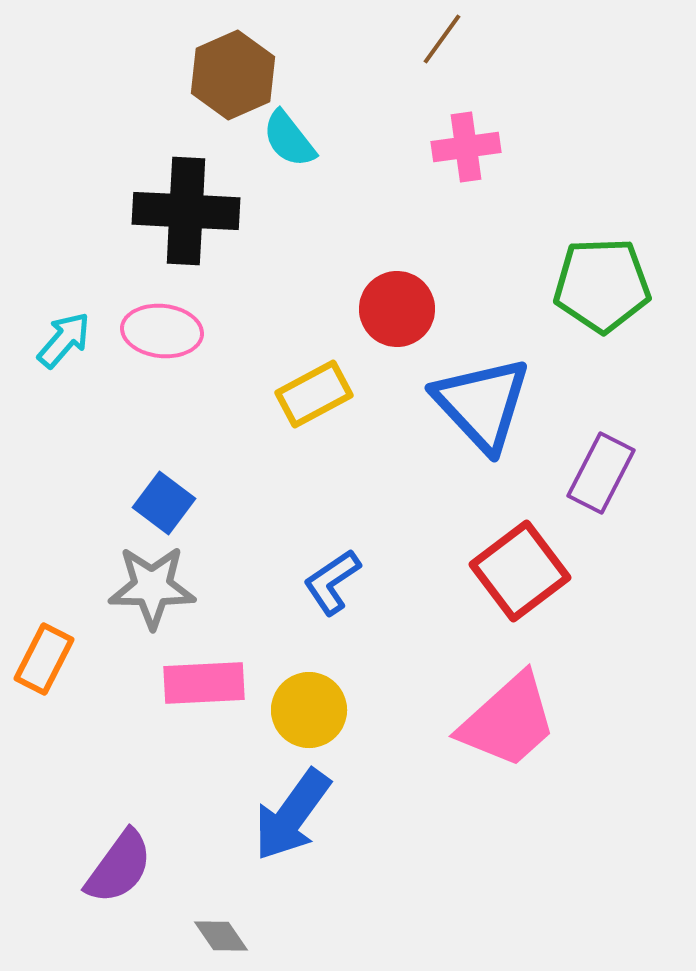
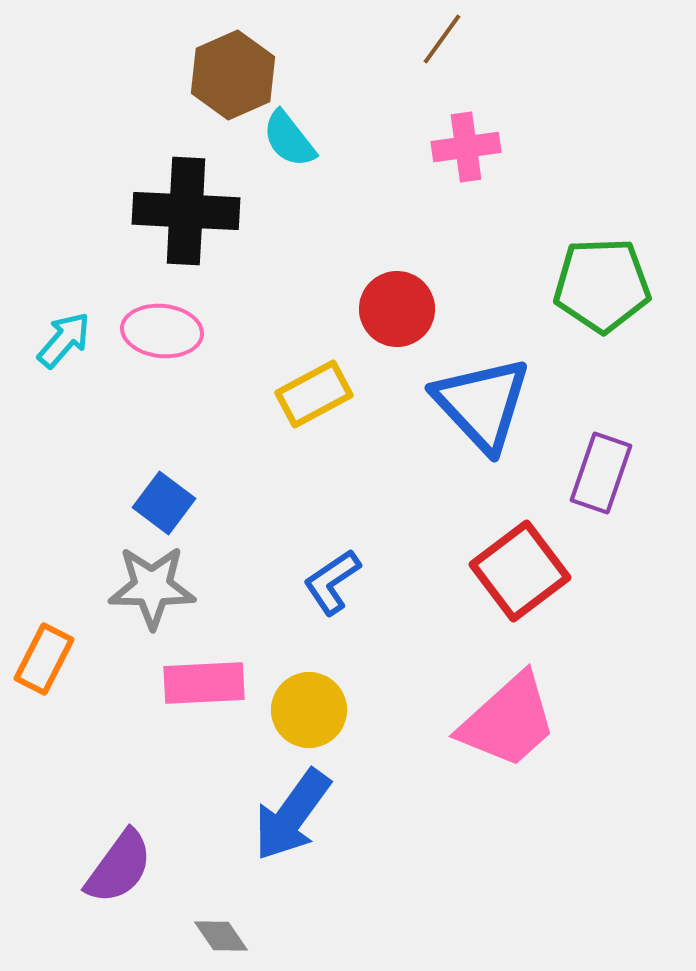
purple rectangle: rotated 8 degrees counterclockwise
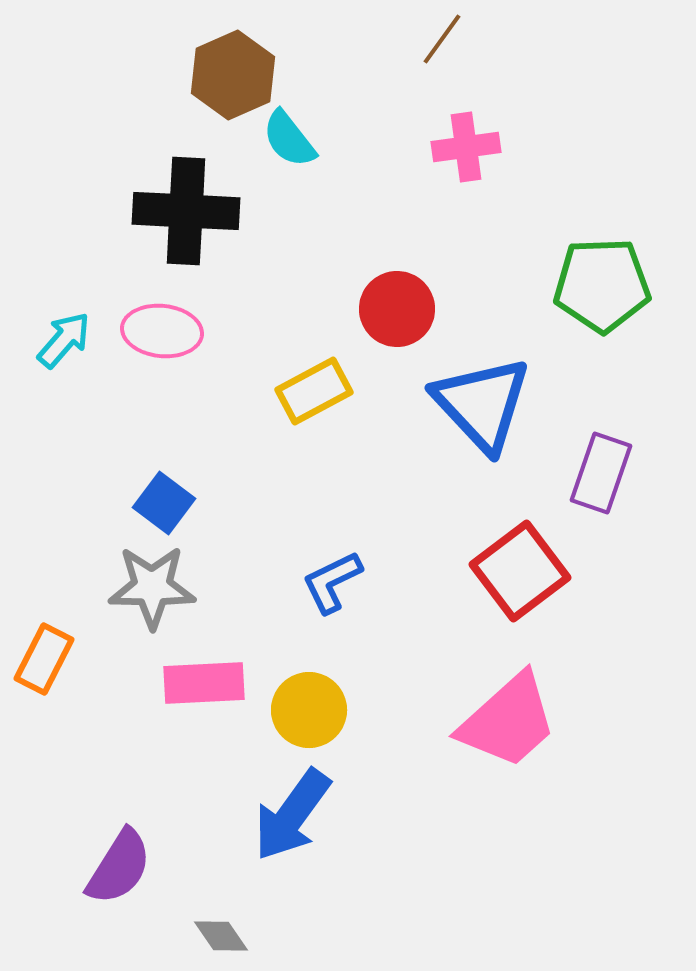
yellow rectangle: moved 3 px up
blue L-shape: rotated 8 degrees clockwise
purple semicircle: rotated 4 degrees counterclockwise
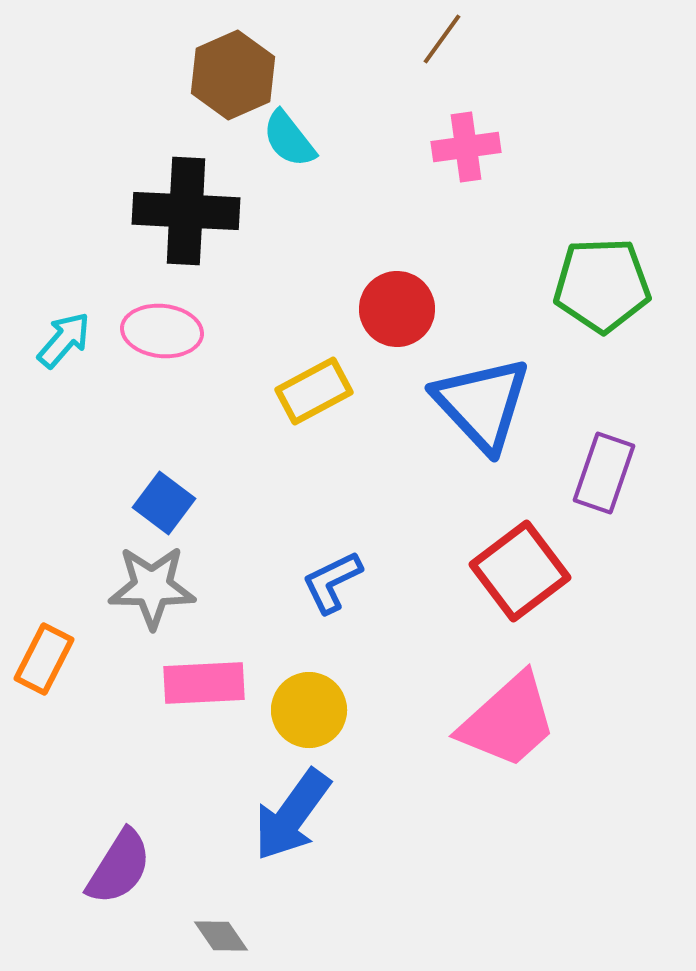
purple rectangle: moved 3 px right
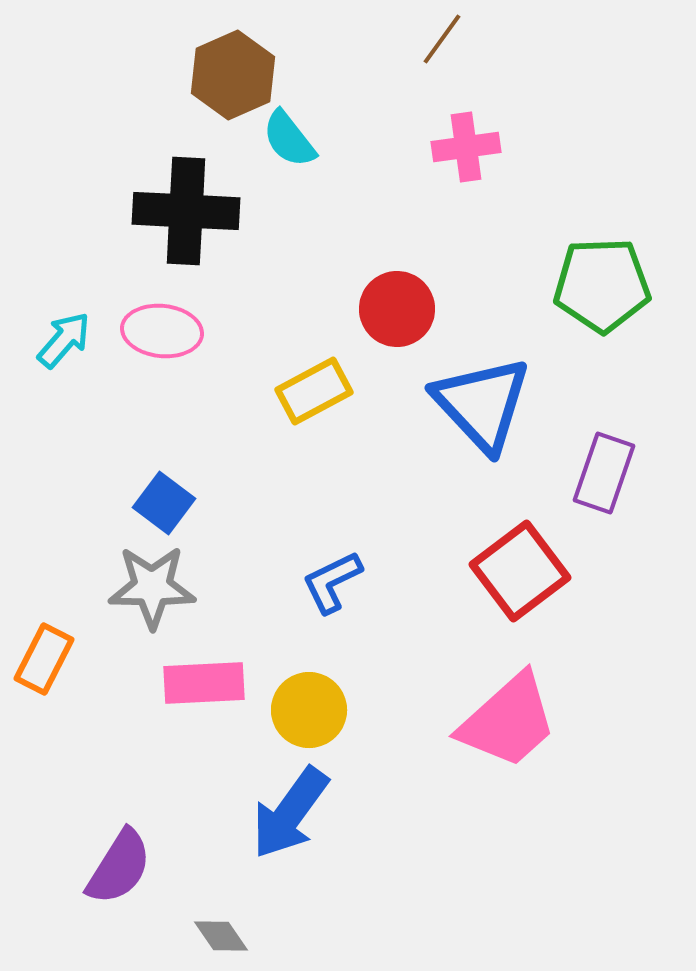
blue arrow: moved 2 px left, 2 px up
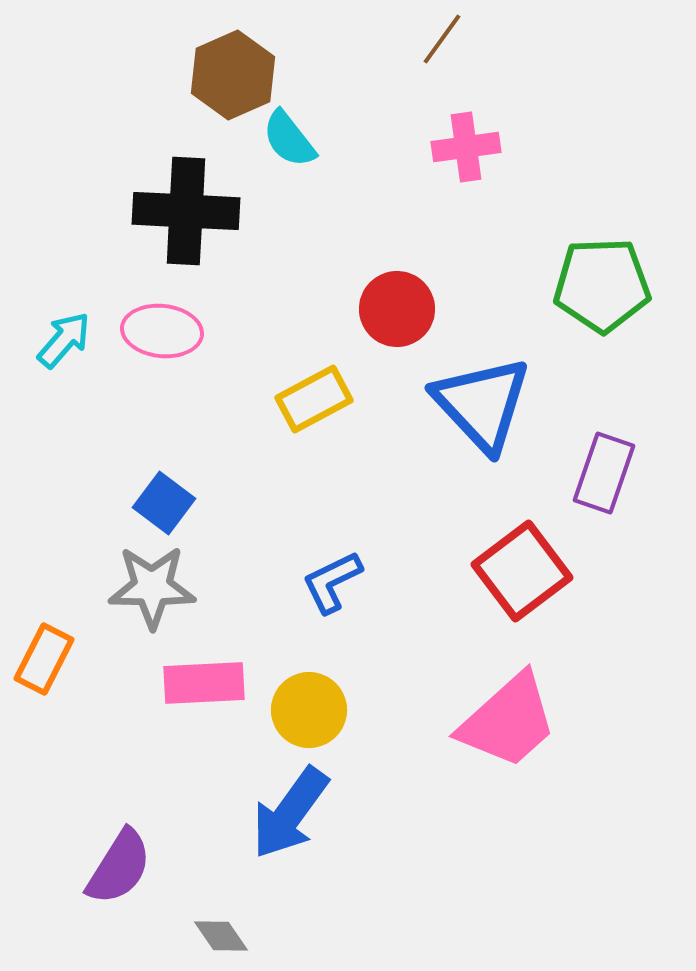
yellow rectangle: moved 8 px down
red square: moved 2 px right
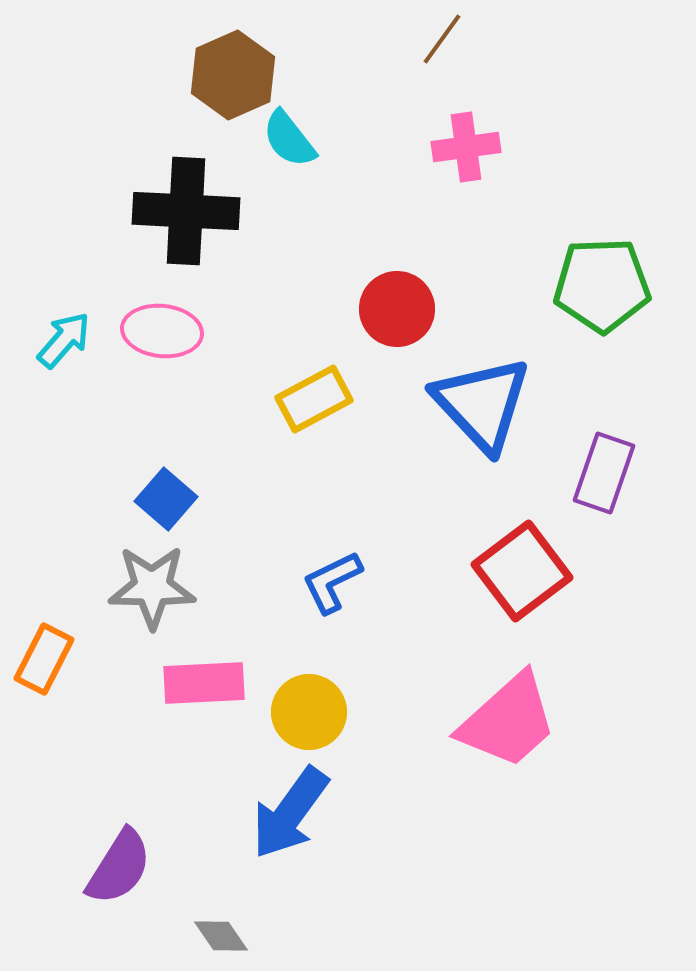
blue square: moved 2 px right, 4 px up; rotated 4 degrees clockwise
yellow circle: moved 2 px down
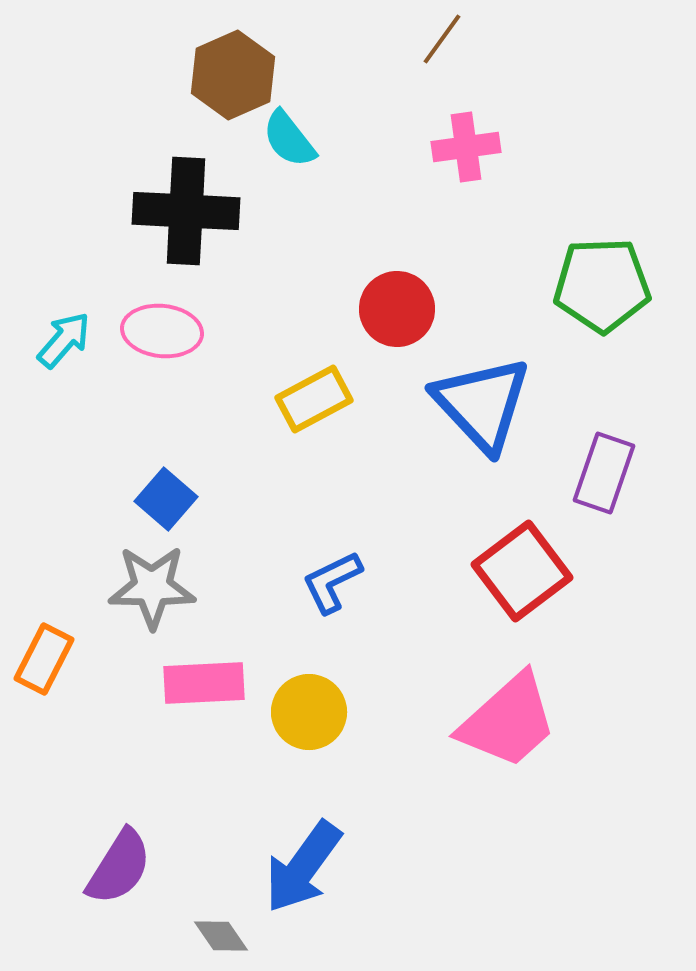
blue arrow: moved 13 px right, 54 px down
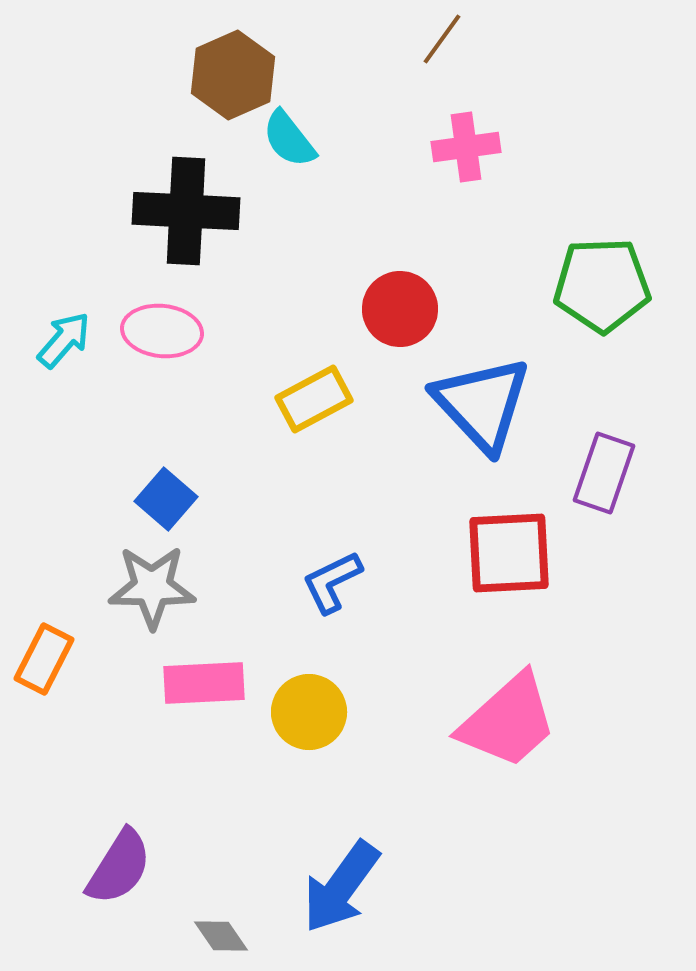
red circle: moved 3 px right
red square: moved 13 px left, 18 px up; rotated 34 degrees clockwise
blue arrow: moved 38 px right, 20 px down
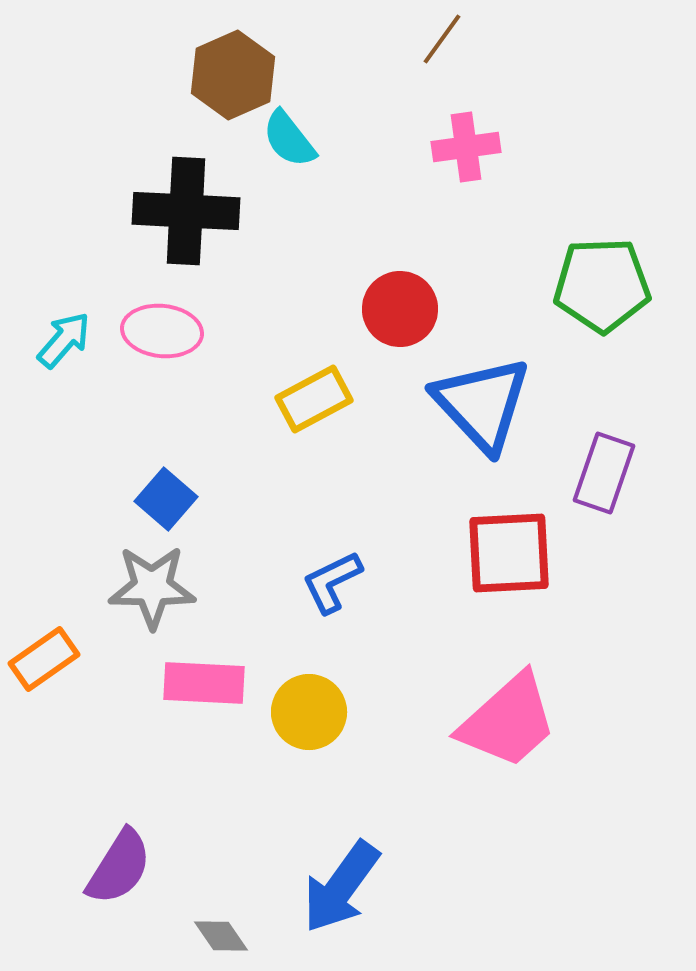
orange rectangle: rotated 28 degrees clockwise
pink rectangle: rotated 6 degrees clockwise
